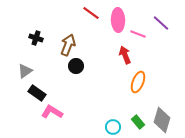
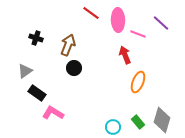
black circle: moved 2 px left, 2 px down
pink L-shape: moved 1 px right, 1 px down
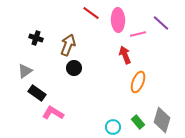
pink line: rotated 35 degrees counterclockwise
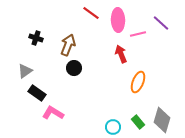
red arrow: moved 4 px left, 1 px up
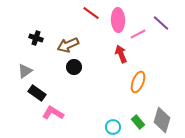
pink line: rotated 14 degrees counterclockwise
brown arrow: rotated 135 degrees counterclockwise
black circle: moved 1 px up
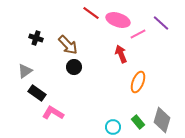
pink ellipse: rotated 70 degrees counterclockwise
brown arrow: rotated 110 degrees counterclockwise
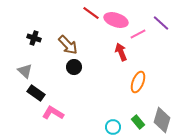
pink ellipse: moved 2 px left
black cross: moved 2 px left
red arrow: moved 2 px up
gray triangle: rotated 42 degrees counterclockwise
black rectangle: moved 1 px left
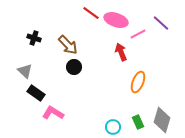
green rectangle: rotated 16 degrees clockwise
